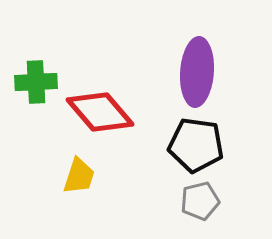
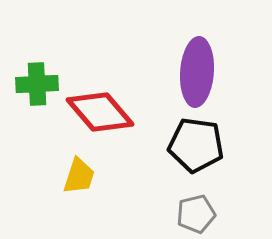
green cross: moved 1 px right, 2 px down
gray pentagon: moved 4 px left, 13 px down
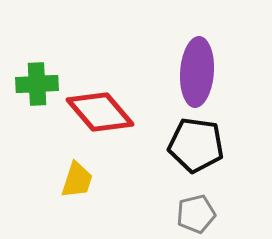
yellow trapezoid: moved 2 px left, 4 px down
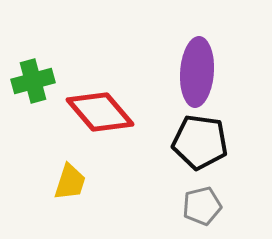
green cross: moved 4 px left, 3 px up; rotated 12 degrees counterclockwise
black pentagon: moved 4 px right, 3 px up
yellow trapezoid: moved 7 px left, 2 px down
gray pentagon: moved 6 px right, 8 px up
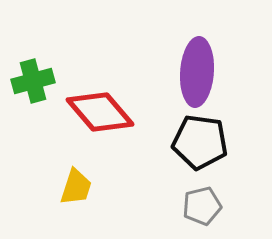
yellow trapezoid: moved 6 px right, 5 px down
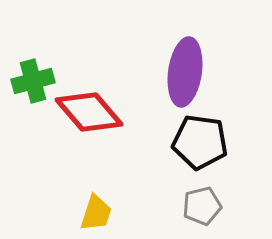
purple ellipse: moved 12 px left; rotated 4 degrees clockwise
red diamond: moved 11 px left
yellow trapezoid: moved 20 px right, 26 px down
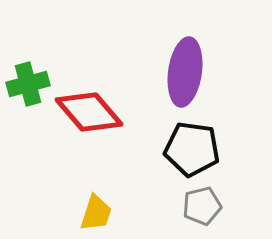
green cross: moved 5 px left, 3 px down
black pentagon: moved 8 px left, 7 px down
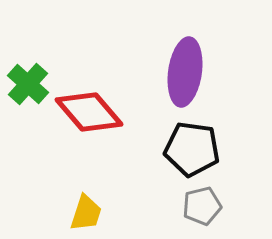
green cross: rotated 33 degrees counterclockwise
yellow trapezoid: moved 10 px left
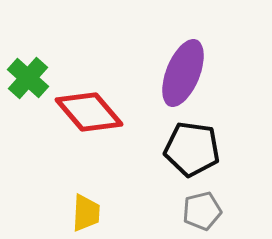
purple ellipse: moved 2 px left, 1 px down; rotated 14 degrees clockwise
green cross: moved 6 px up
gray pentagon: moved 5 px down
yellow trapezoid: rotated 15 degrees counterclockwise
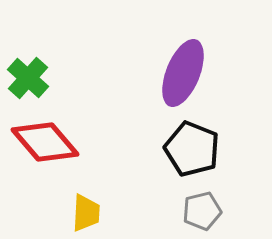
red diamond: moved 44 px left, 30 px down
black pentagon: rotated 14 degrees clockwise
